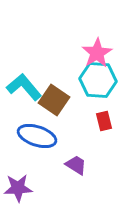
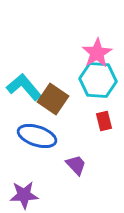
brown square: moved 1 px left, 1 px up
purple trapezoid: rotated 15 degrees clockwise
purple star: moved 6 px right, 7 px down
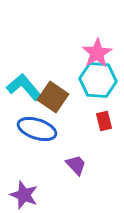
brown square: moved 2 px up
blue ellipse: moved 7 px up
purple star: rotated 24 degrees clockwise
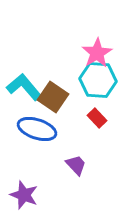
red rectangle: moved 7 px left, 3 px up; rotated 30 degrees counterclockwise
